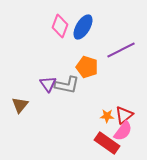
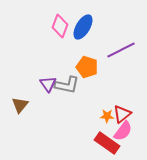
red triangle: moved 2 px left, 1 px up
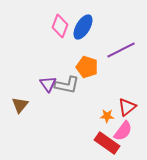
red triangle: moved 5 px right, 7 px up
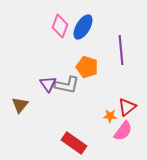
purple line: rotated 68 degrees counterclockwise
orange star: moved 3 px right
red rectangle: moved 33 px left
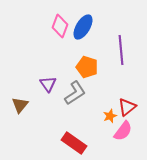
gray L-shape: moved 8 px right, 8 px down; rotated 45 degrees counterclockwise
orange star: rotated 24 degrees counterclockwise
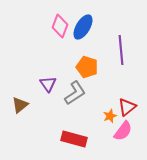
brown triangle: rotated 12 degrees clockwise
red rectangle: moved 4 px up; rotated 20 degrees counterclockwise
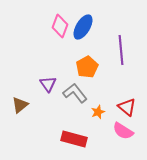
orange pentagon: rotated 25 degrees clockwise
gray L-shape: rotated 95 degrees counterclockwise
red triangle: rotated 42 degrees counterclockwise
orange star: moved 12 px left, 4 px up
pink semicircle: rotated 85 degrees clockwise
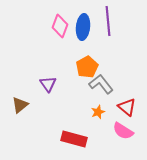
blue ellipse: rotated 25 degrees counterclockwise
purple line: moved 13 px left, 29 px up
gray L-shape: moved 26 px right, 9 px up
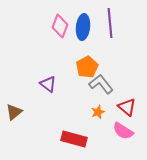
purple line: moved 2 px right, 2 px down
purple triangle: rotated 18 degrees counterclockwise
brown triangle: moved 6 px left, 7 px down
